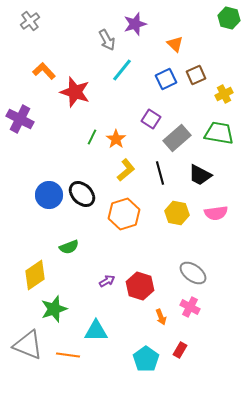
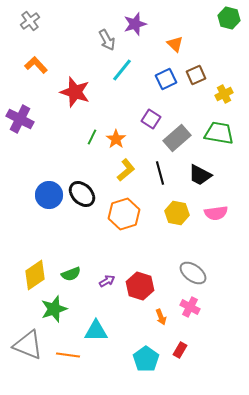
orange L-shape: moved 8 px left, 6 px up
green semicircle: moved 2 px right, 27 px down
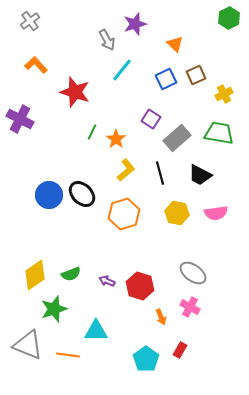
green hexagon: rotated 20 degrees clockwise
green line: moved 5 px up
purple arrow: rotated 126 degrees counterclockwise
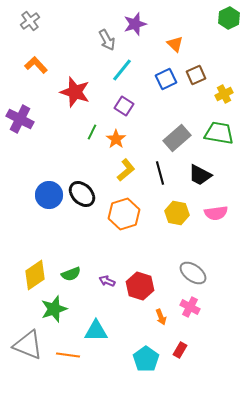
purple square: moved 27 px left, 13 px up
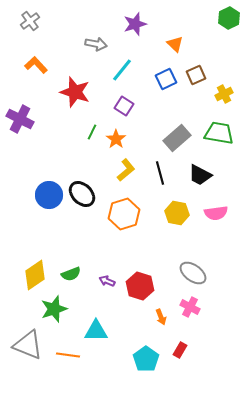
gray arrow: moved 11 px left, 4 px down; rotated 50 degrees counterclockwise
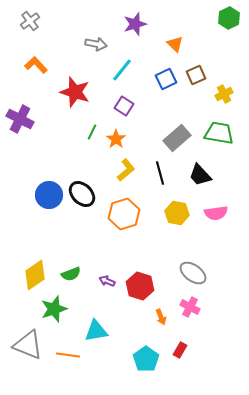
black trapezoid: rotated 20 degrees clockwise
cyan triangle: rotated 10 degrees counterclockwise
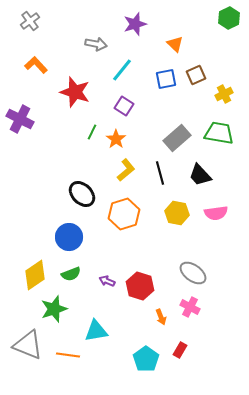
blue square: rotated 15 degrees clockwise
blue circle: moved 20 px right, 42 px down
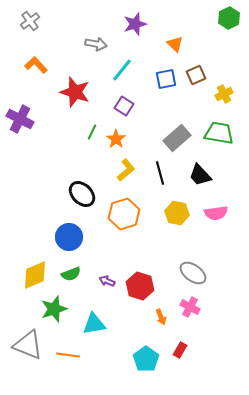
yellow diamond: rotated 12 degrees clockwise
cyan triangle: moved 2 px left, 7 px up
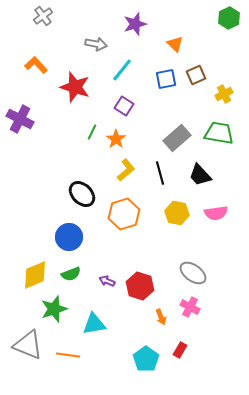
gray cross: moved 13 px right, 5 px up
red star: moved 5 px up
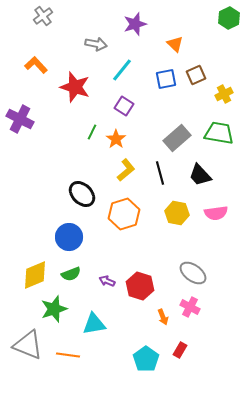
orange arrow: moved 2 px right
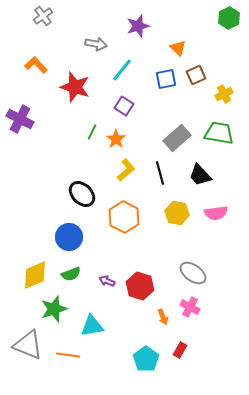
purple star: moved 3 px right, 2 px down
orange triangle: moved 3 px right, 4 px down
orange hexagon: moved 3 px down; rotated 16 degrees counterclockwise
cyan triangle: moved 2 px left, 2 px down
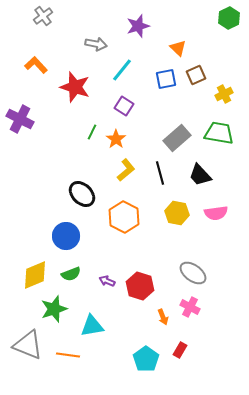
blue circle: moved 3 px left, 1 px up
